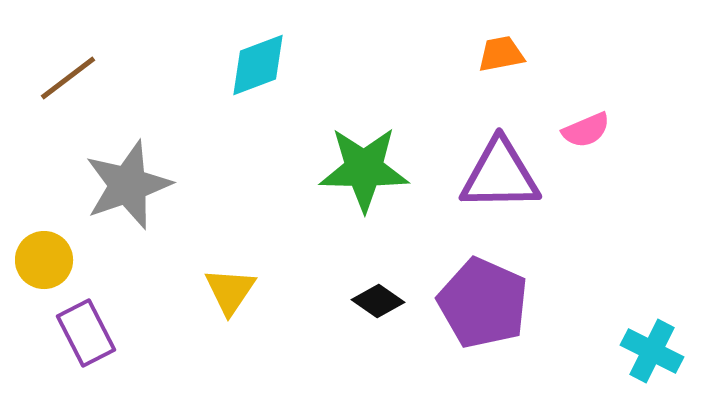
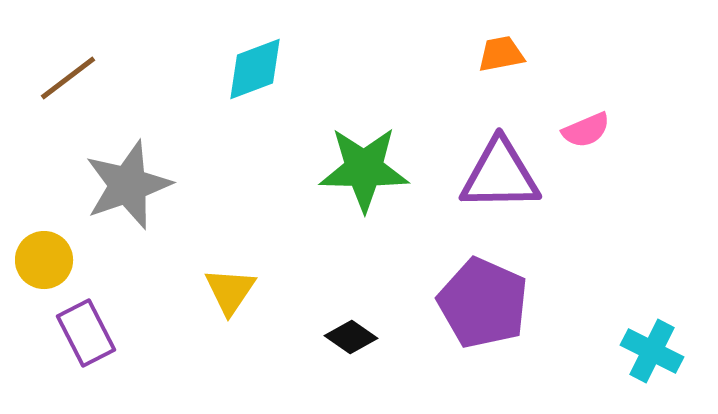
cyan diamond: moved 3 px left, 4 px down
black diamond: moved 27 px left, 36 px down
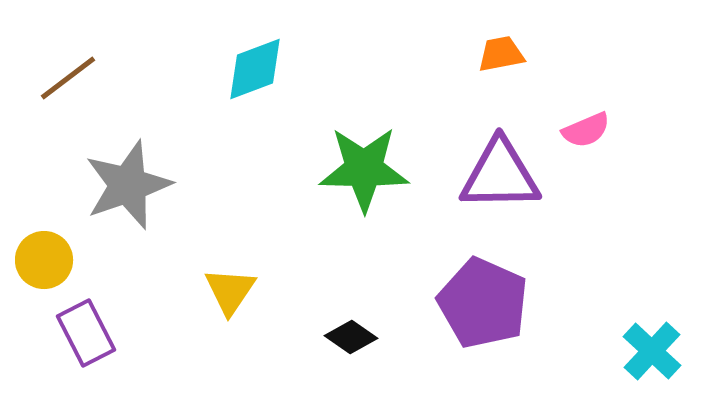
cyan cross: rotated 16 degrees clockwise
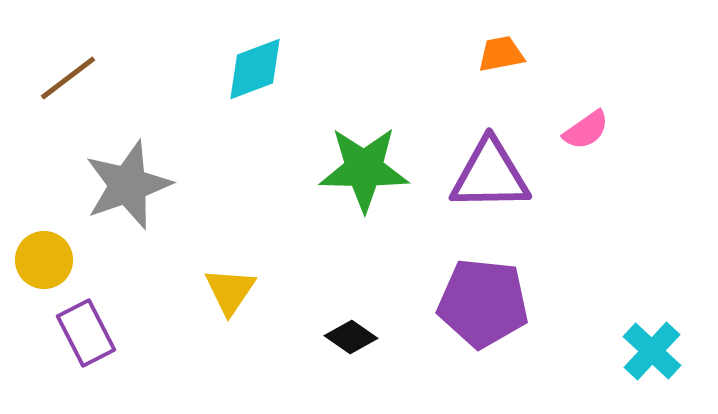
pink semicircle: rotated 12 degrees counterclockwise
purple triangle: moved 10 px left
purple pentagon: rotated 18 degrees counterclockwise
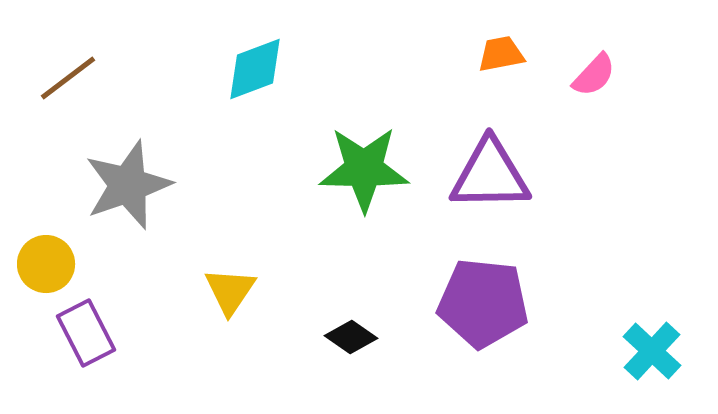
pink semicircle: moved 8 px right, 55 px up; rotated 12 degrees counterclockwise
yellow circle: moved 2 px right, 4 px down
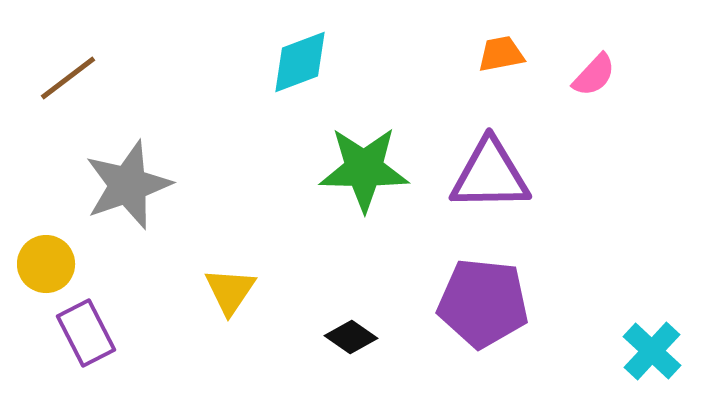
cyan diamond: moved 45 px right, 7 px up
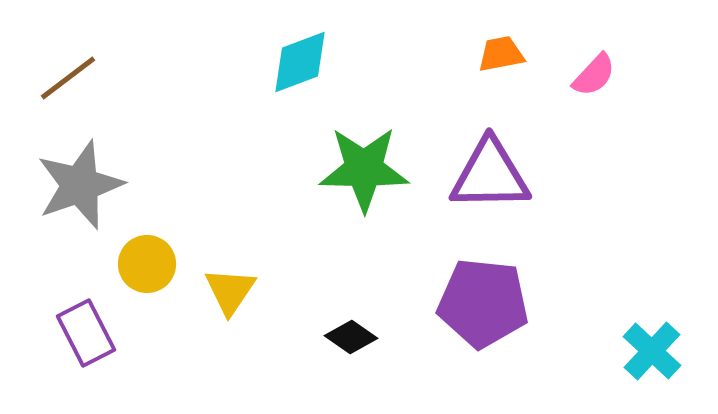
gray star: moved 48 px left
yellow circle: moved 101 px right
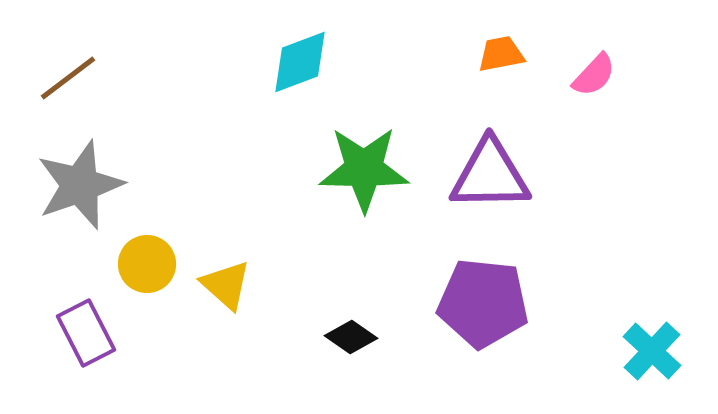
yellow triangle: moved 4 px left, 6 px up; rotated 22 degrees counterclockwise
